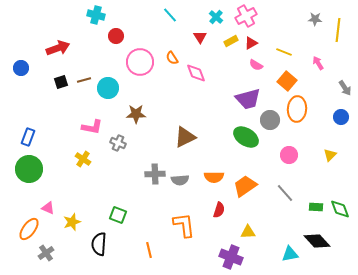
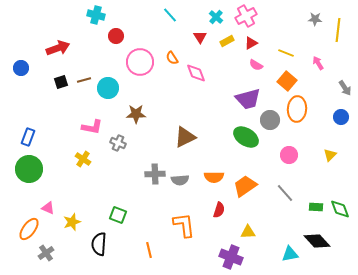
yellow rectangle at (231, 41): moved 4 px left
yellow line at (284, 52): moved 2 px right, 1 px down
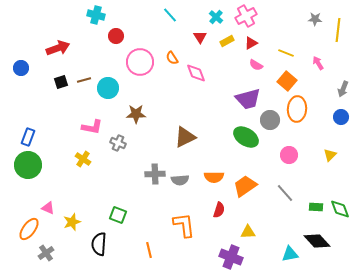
gray arrow at (345, 88): moved 2 px left, 1 px down; rotated 56 degrees clockwise
green circle at (29, 169): moved 1 px left, 4 px up
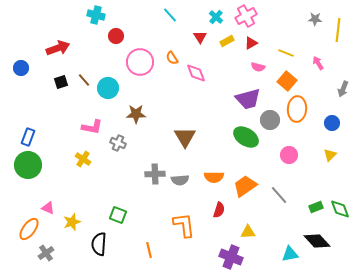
pink semicircle at (256, 65): moved 2 px right, 2 px down; rotated 16 degrees counterclockwise
brown line at (84, 80): rotated 64 degrees clockwise
blue circle at (341, 117): moved 9 px left, 6 px down
brown triangle at (185, 137): rotated 35 degrees counterclockwise
gray line at (285, 193): moved 6 px left, 2 px down
green rectangle at (316, 207): rotated 24 degrees counterclockwise
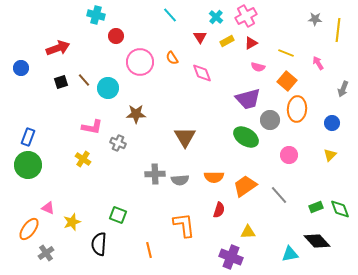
pink diamond at (196, 73): moved 6 px right
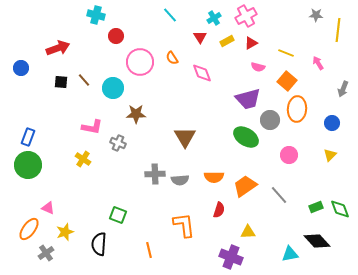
cyan cross at (216, 17): moved 2 px left, 1 px down; rotated 16 degrees clockwise
gray star at (315, 19): moved 1 px right, 4 px up
black square at (61, 82): rotated 24 degrees clockwise
cyan circle at (108, 88): moved 5 px right
yellow star at (72, 222): moved 7 px left, 10 px down
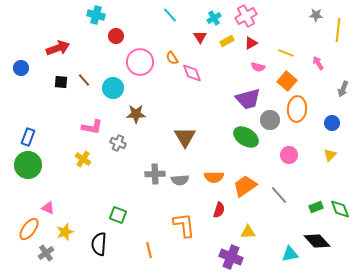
pink diamond at (202, 73): moved 10 px left
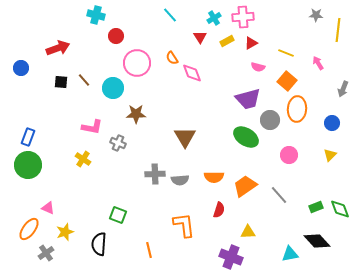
pink cross at (246, 16): moved 3 px left, 1 px down; rotated 25 degrees clockwise
pink circle at (140, 62): moved 3 px left, 1 px down
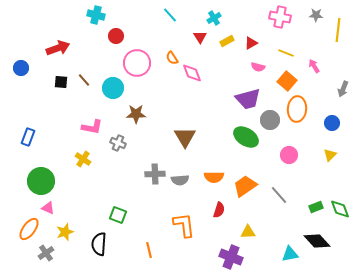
pink cross at (243, 17): moved 37 px right; rotated 15 degrees clockwise
pink arrow at (318, 63): moved 4 px left, 3 px down
green circle at (28, 165): moved 13 px right, 16 px down
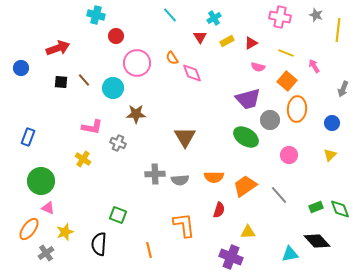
gray star at (316, 15): rotated 16 degrees clockwise
